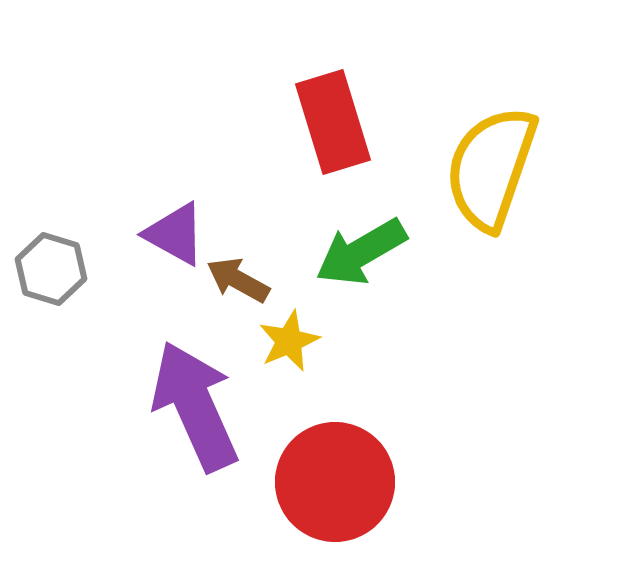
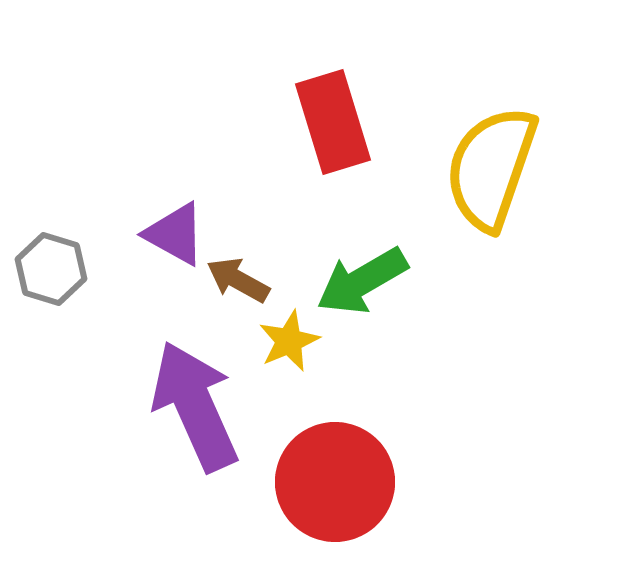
green arrow: moved 1 px right, 29 px down
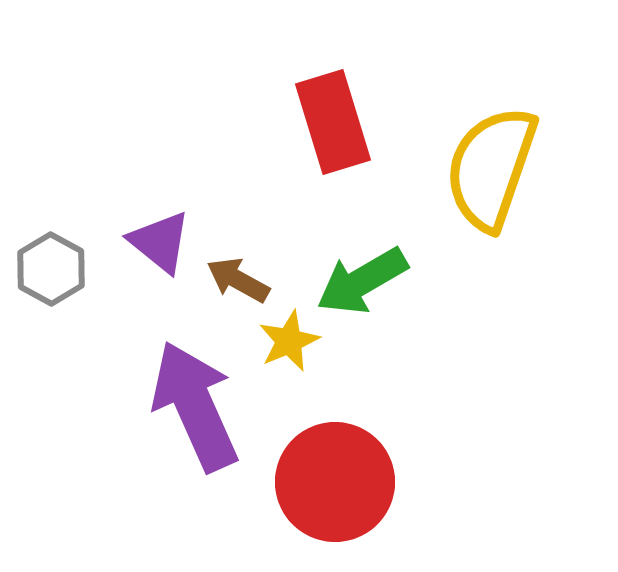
purple triangle: moved 15 px left, 8 px down; rotated 10 degrees clockwise
gray hexagon: rotated 12 degrees clockwise
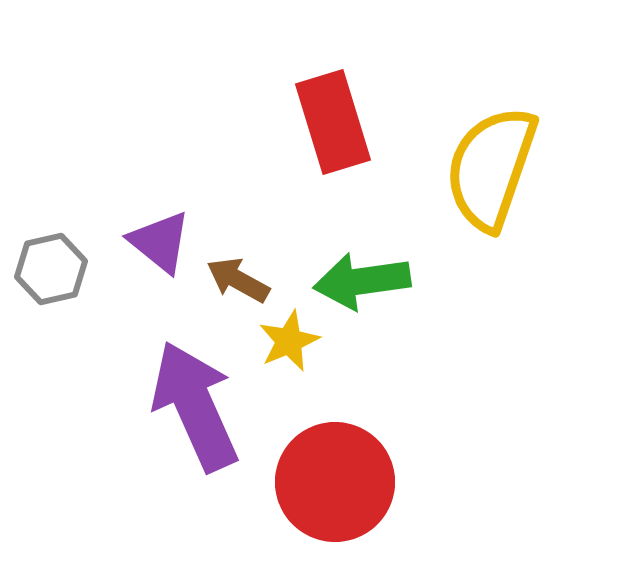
gray hexagon: rotated 18 degrees clockwise
green arrow: rotated 22 degrees clockwise
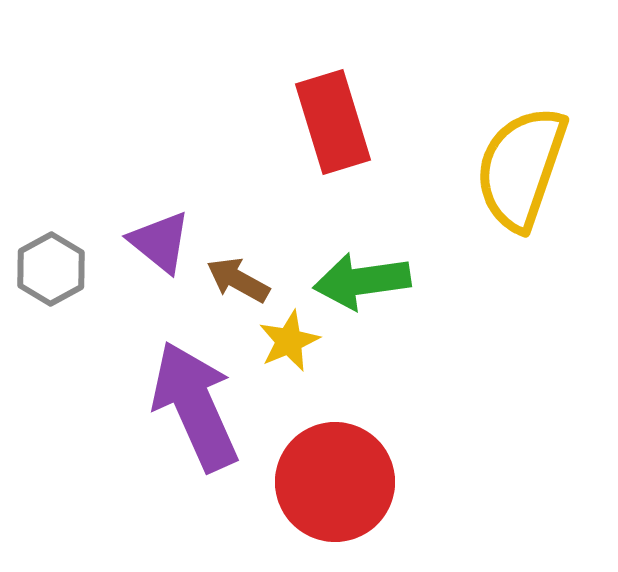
yellow semicircle: moved 30 px right
gray hexagon: rotated 16 degrees counterclockwise
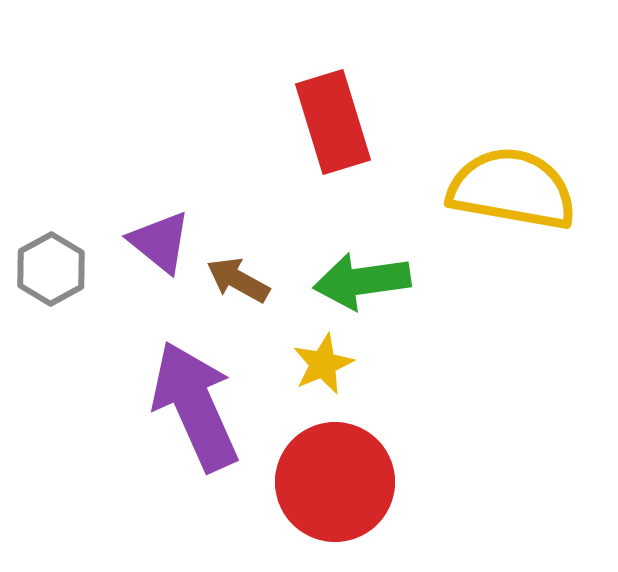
yellow semicircle: moved 9 px left, 21 px down; rotated 81 degrees clockwise
yellow star: moved 34 px right, 23 px down
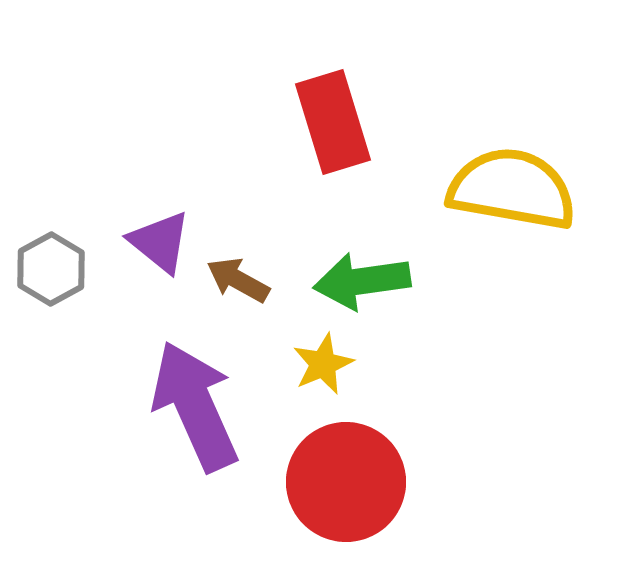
red circle: moved 11 px right
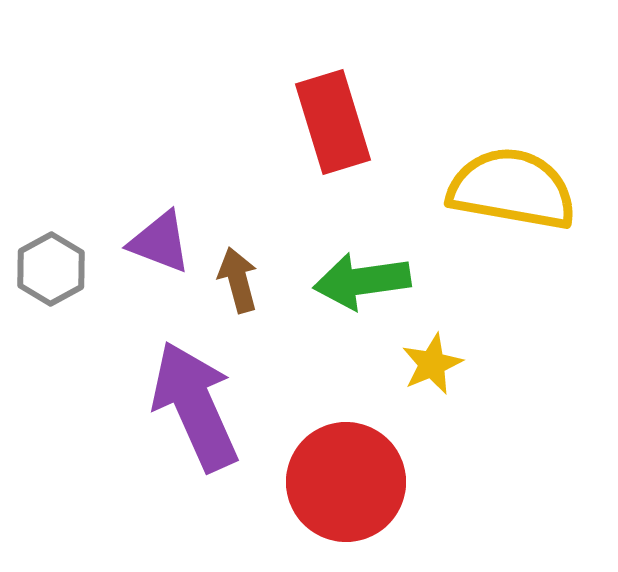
purple triangle: rotated 18 degrees counterclockwise
brown arrow: rotated 46 degrees clockwise
yellow star: moved 109 px right
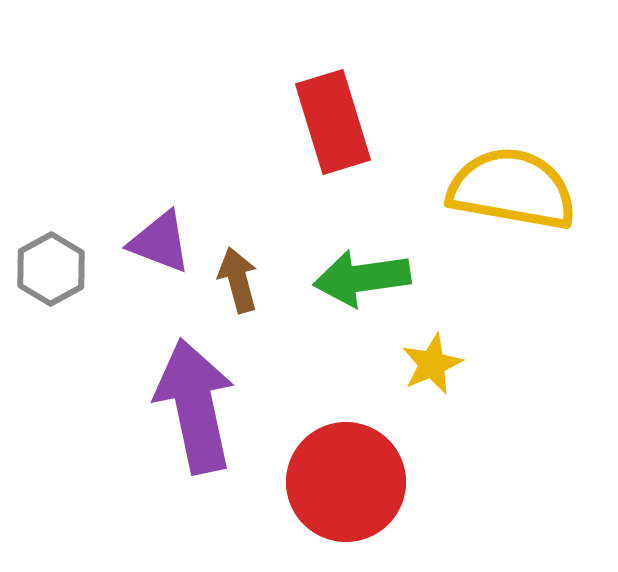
green arrow: moved 3 px up
purple arrow: rotated 12 degrees clockwise
